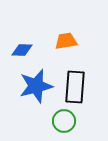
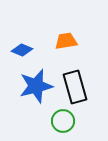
blue diamond: rotated 20 degrees clockwise
black rectangle: rotated 20 degrees counterclockwise
green circle: moved 1 px left
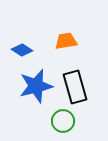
blue diamond: rotated 10 degrees clockwise
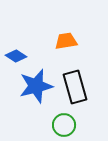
blue diamond: moved 6 px left, 6 px down
green circle: moved 1 px right, 4 px down
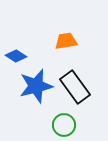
black rectangle: rotated 20 degrees counterclockwise
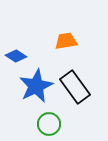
blue star: rotated 12 degrees counterclockwise
green circle: moved 15 px left, 1 px up
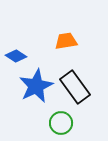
green circle: moved 12 px right, 1 px up
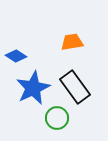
orange trapezoid: moved 6 px right, 1 px down
blue star: moved 3 px left, 2 px down
green circle: moved 4 px left, 5 px up
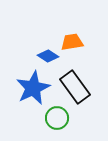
blue diamond: moved 32 px right
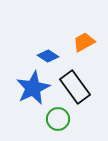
orange trapezoid: moved 12 px right; rotated 20 degrees counterclockwise
green circle: moved 1 px right, 1 px down
